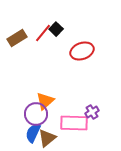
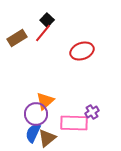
black square: moved 9 px left, 9 px up
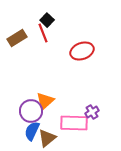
red line: rotated 60 degrees counterclockwise
purple circle: moved 5 px left, 3 px up
blue semicircle: moved 1 px left, 2 px up
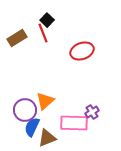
purple circle: moved 6 px left, 1 px up
blue semicircle: moved 4 px up
brown triangle: rotated 18 degrees clockwise
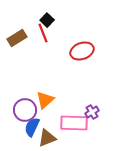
orange triangle: moved 1 px up
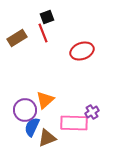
black square: moved 3 px up; rotated 24 degrees clockwise
